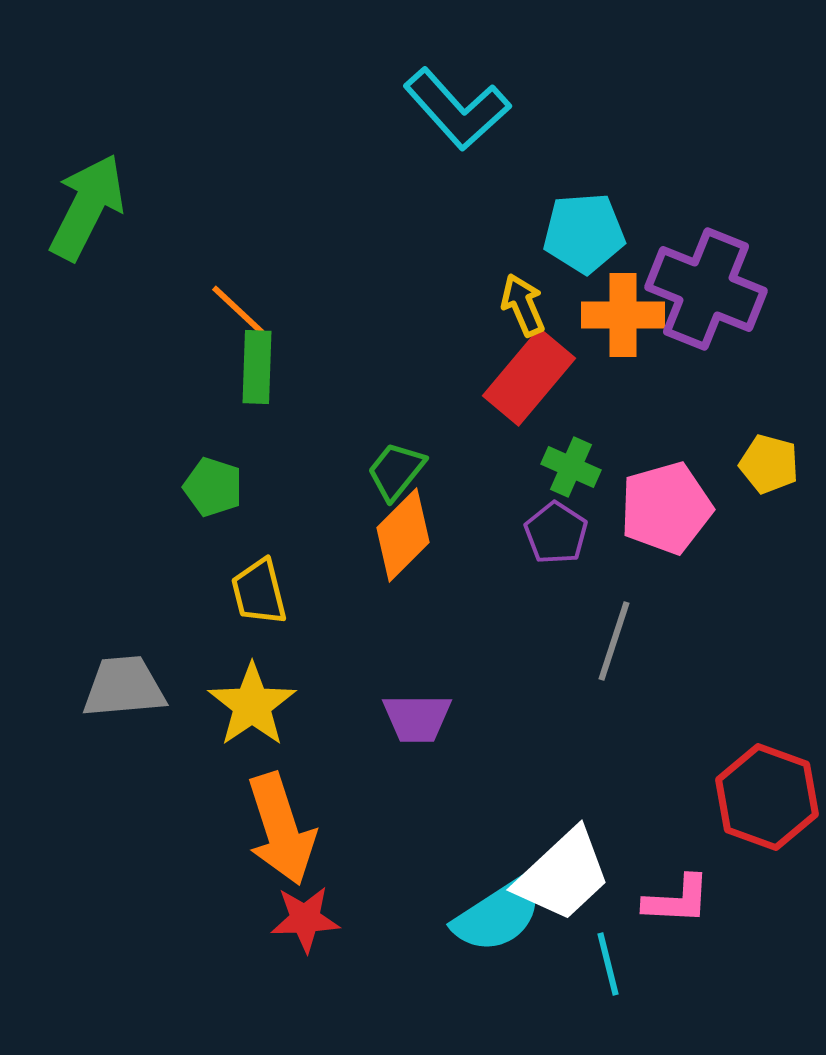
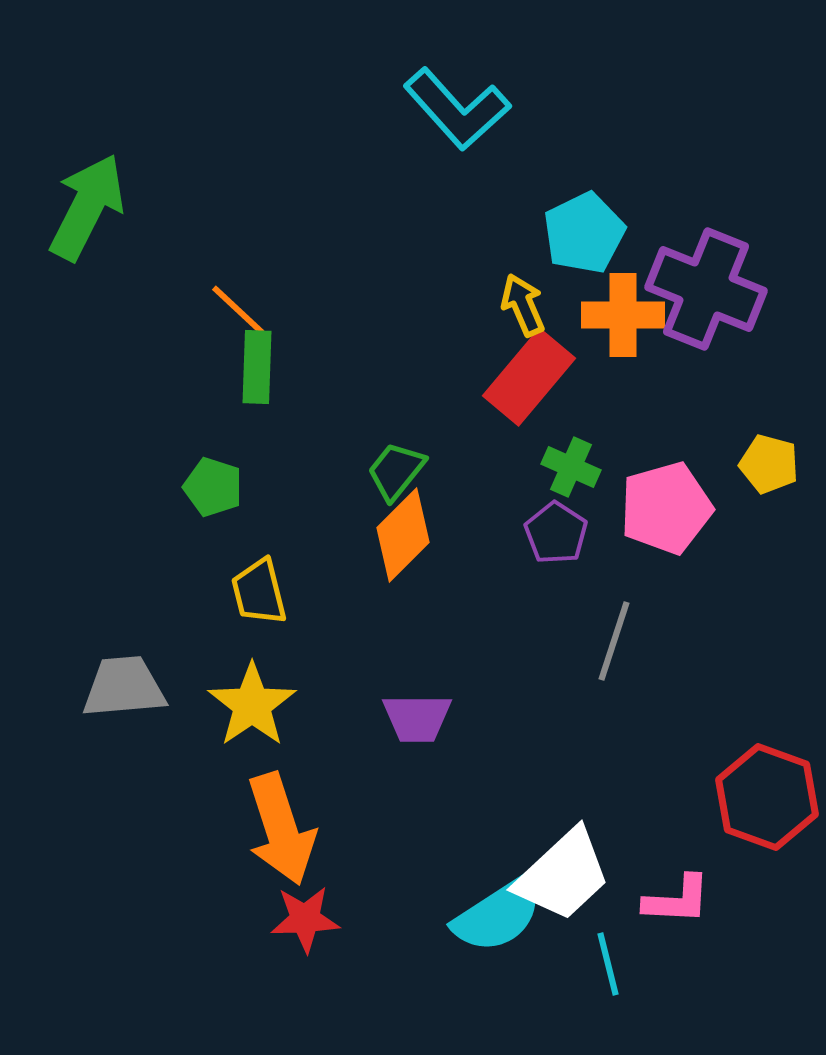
cyan pentagon: rotated 22 degrees counterclockwise
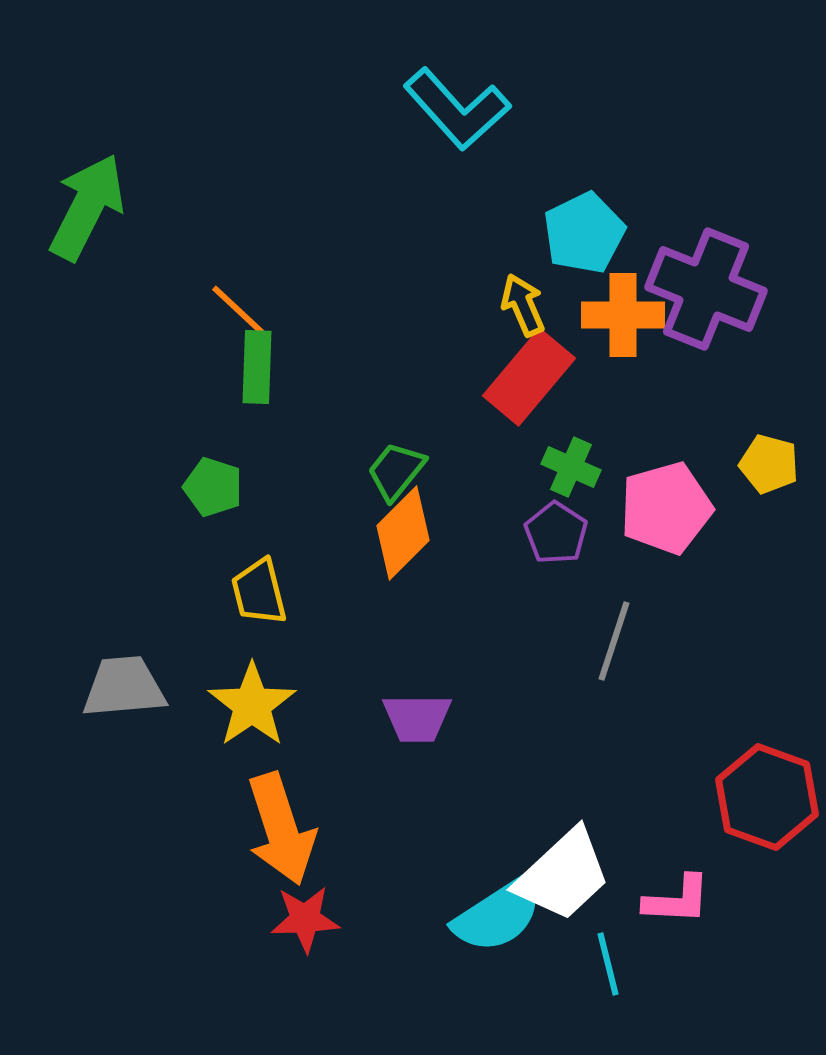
orange diamond: moved 2 px up
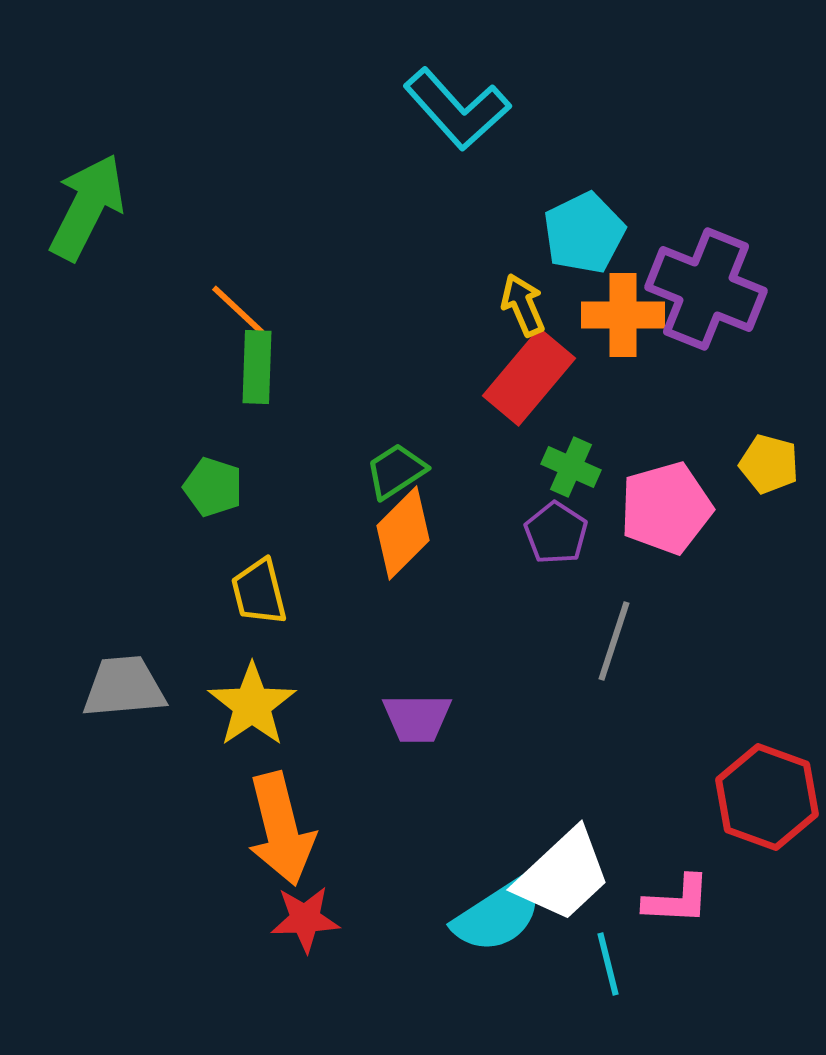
green trapezoid: rotated 18 degrees clockwise
orange arrow: rotated 4 degrees clockwise
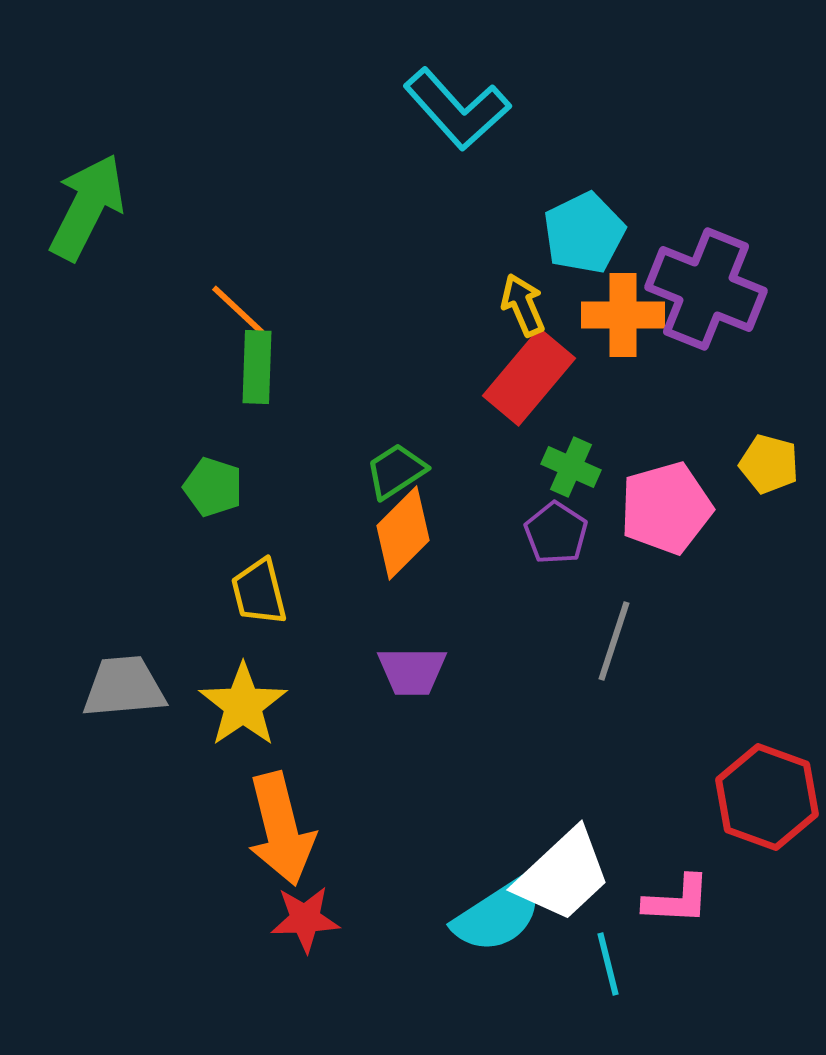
yellow star: moved 9 px left
purple trapezoid: moved 5 px left, 47 px up
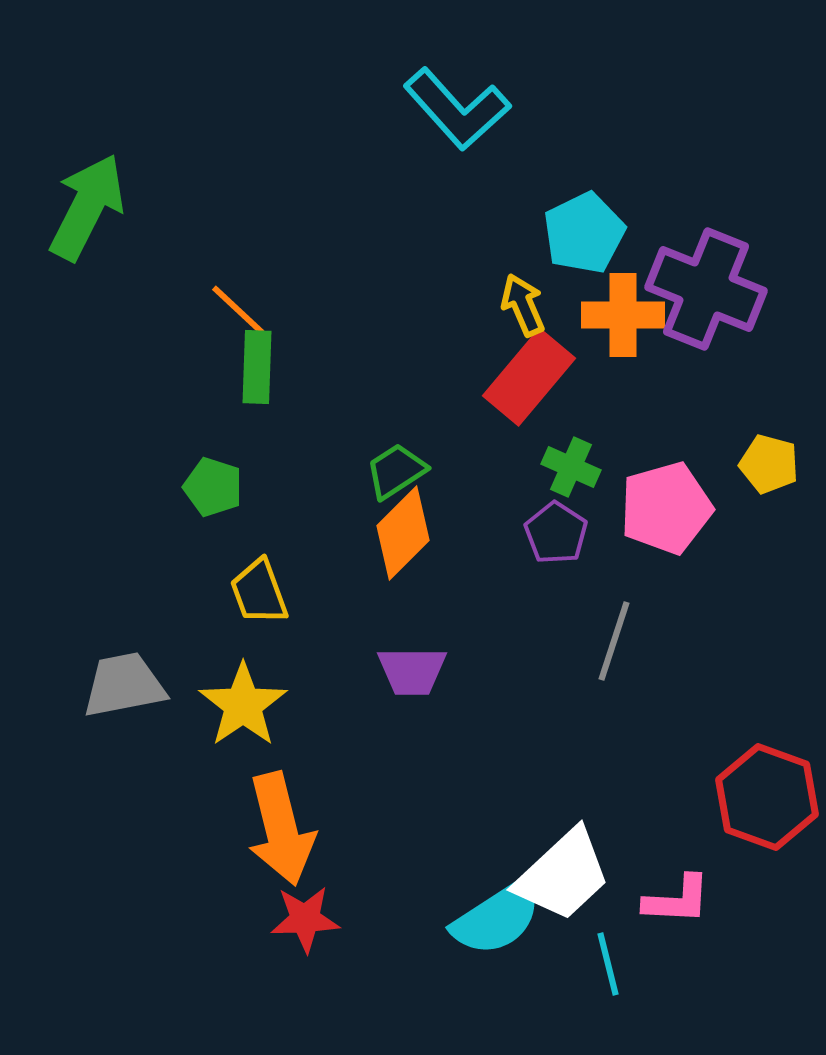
yellow trapezoid: rotated 6 degrees counterclockwise
gray trapezoid: moved 2 px up; rotated 6 degrees counterclockwise
cyan semicircle: moved 1 px left, 3 px down
